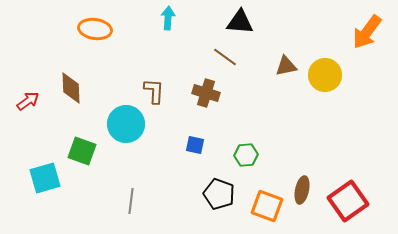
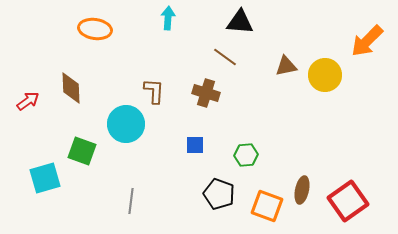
orange arrow: moved 9 px down; rotated 9 degrees clockwise
blue square: rotated 12 degrees counterclockwise
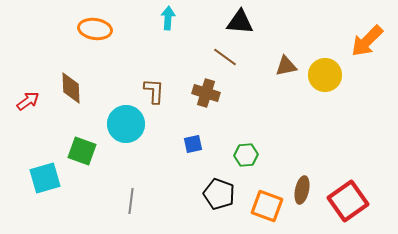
blue square: moved 2 px left, 1 px up; rotated 12 degrees counterclockwise
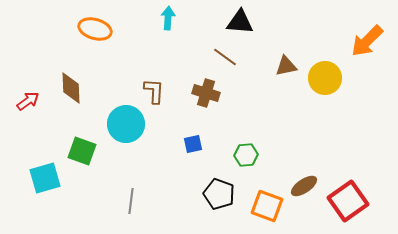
orange ellipse: rotated 8 degrees clockwise
yellow circle: moved 3 px down
brown ellipse: moved 2 px right, 4 px up; rotated 44 degrees clockwise
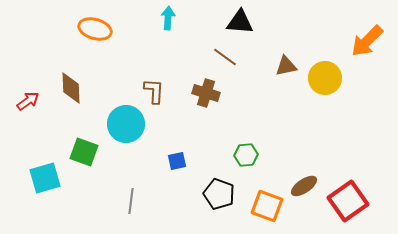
blue square: moved 16 px left, 17 px down
green square: moved 2 px right, 1 px down
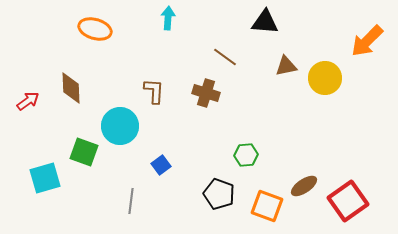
black triangle: moved 25 px right
cyan circle: moved 6 px left, 2 px down
blue square: moved 16 px left, 4 px down; rotated 24 degrees counterclockwise
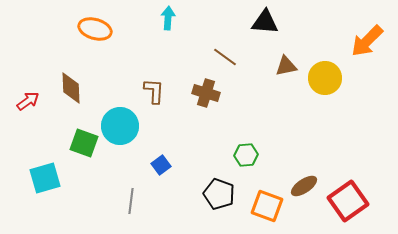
green square: moved 9 px up
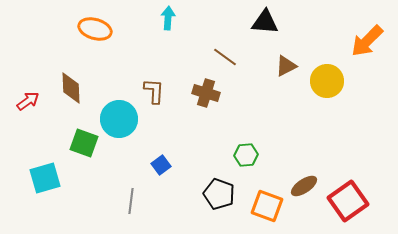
brown triangle: rotated 15 degrees counterclockwise
yellow circle: moved 2 px right, 3 px down
cyan circle: moved 1 px left, 7 px up
